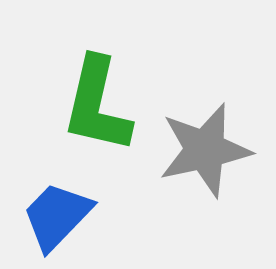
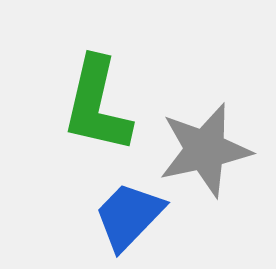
blue trapezoid: moved 72 px right
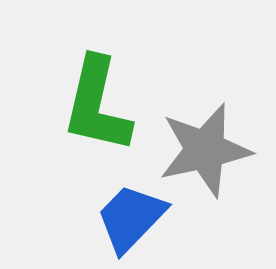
blue trapezoid: moved 2 px right, 2 px down
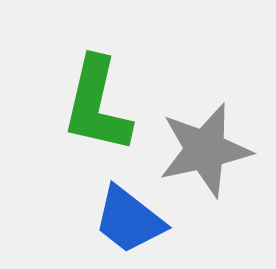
blue trapezoid: moved 2 px left, 2 px down; rotated 96 degrees counterclockwise
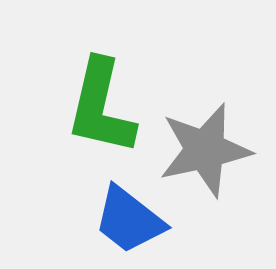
green L-shape: moved 4 px right, 2 px down
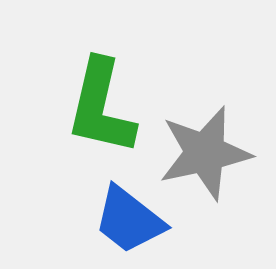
gray star: moved 3 px down
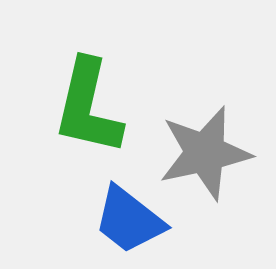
green L-shape: moved 13 px left
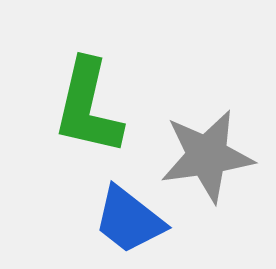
gray star: moved 2 px right, 3 px down; rotated 4 degrees clockwise
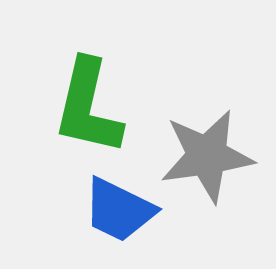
blue trapezoid: moved 10 px left, 10 px up; rotated 12 degrees counterclockwise
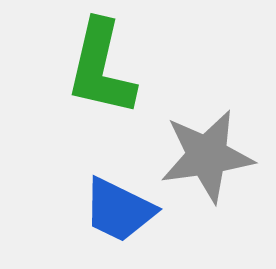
green L-shape: moved 13 px right, 39 px up
